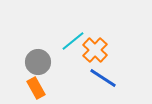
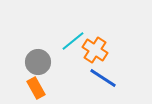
orange cross: rotated 10 degrees counterclockwise
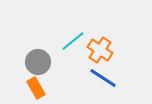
orange cross: moved 5 px right
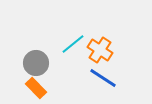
cyan line: moved 3 px down
gray circle: moved 2 px left, 1 px down
orange rectangle: rotated 15 degrees counterclockwise
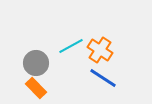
cyan line: moved 2 px left, 2 px down; rotated 10 degrees clockwise
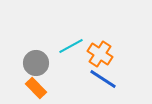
orange cross: moved 4 px down
blue line: moved 1 px down
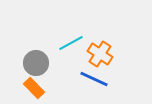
cyan line: moved 3 px up
blue line: moved 9 px left; rotated 8 degrees counterclockwise
orange rectangle: moved 2 px left
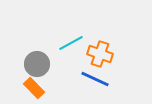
orange cross: rotated 15 degrees counterclockwise
gray circle: moved 1 px right, 1 px down
blue line: moved 1 px right
